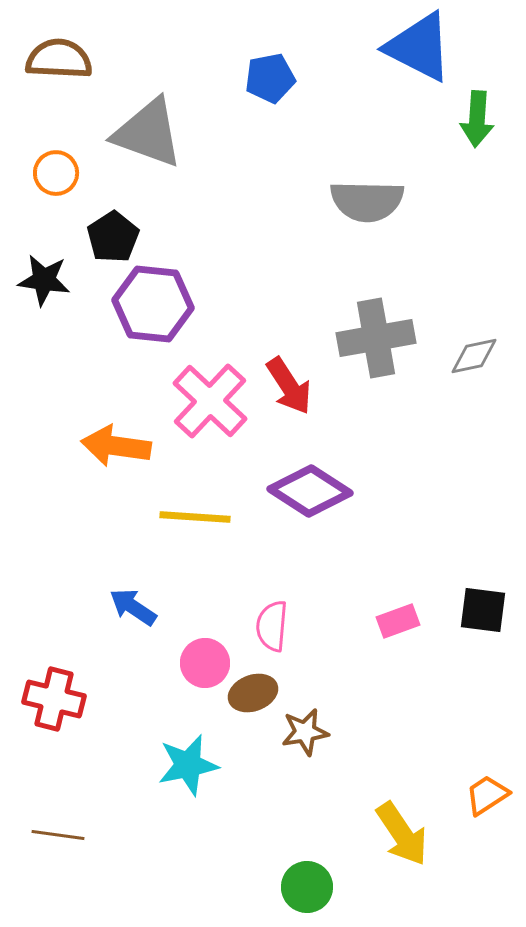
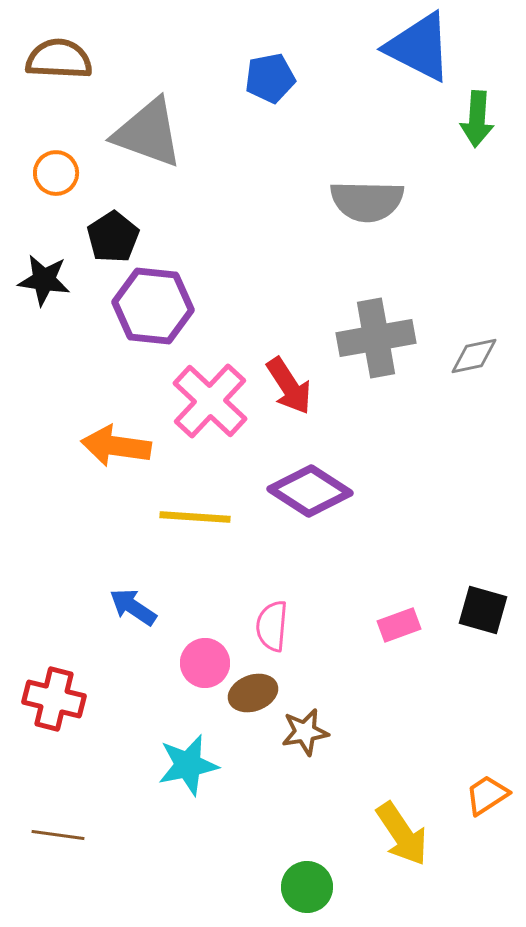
purple hexagon: moved 2 px down
black square: rotated 9 degrees clockwise
pink rectangle: moved 1 px right, 4 px down
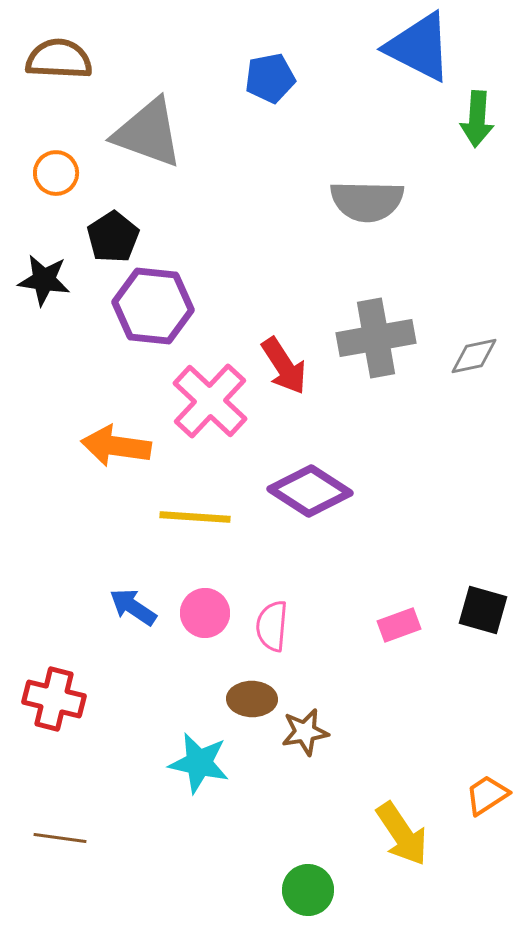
red arrow: moved 5 px left, 20 px up
pink circle: moved 50 px up
brown ellipse: moved 1 px left, 6 px down; rotated 21 degrees clockwise
cyan star: moved 11 px right, 2 px up; rotated 24 degrees clockwise
brown line: moved 2 px right, 3 px down
green circle: moved 1 px right, 3 px down
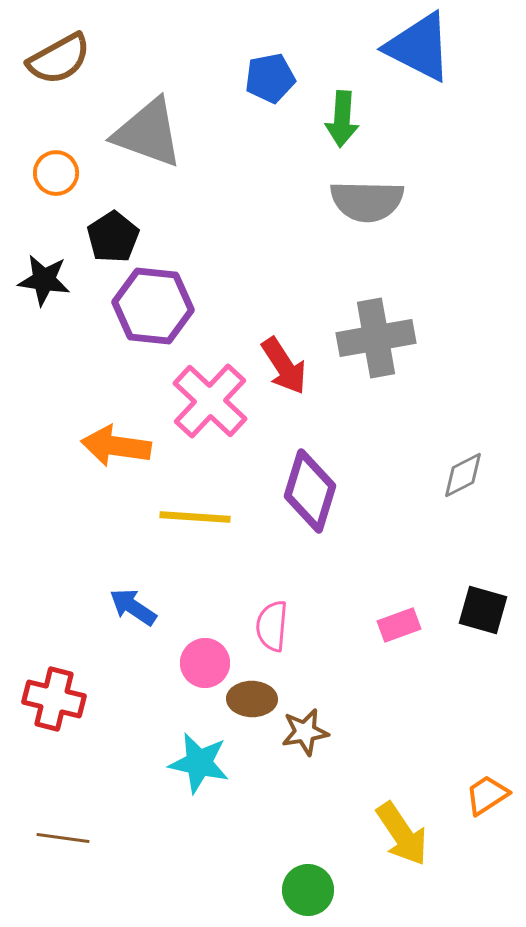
brown semicircle: rotated 148 degrees clockwise
green arrow: moved 135 px left
gray diamond: moved 11 px left, 119 px down; rotated 15 degrees counterclockwise
purple diamond: rotated 74 degrees clockwise
pink circle: moved 50 px down
brown line: moved 3 px right
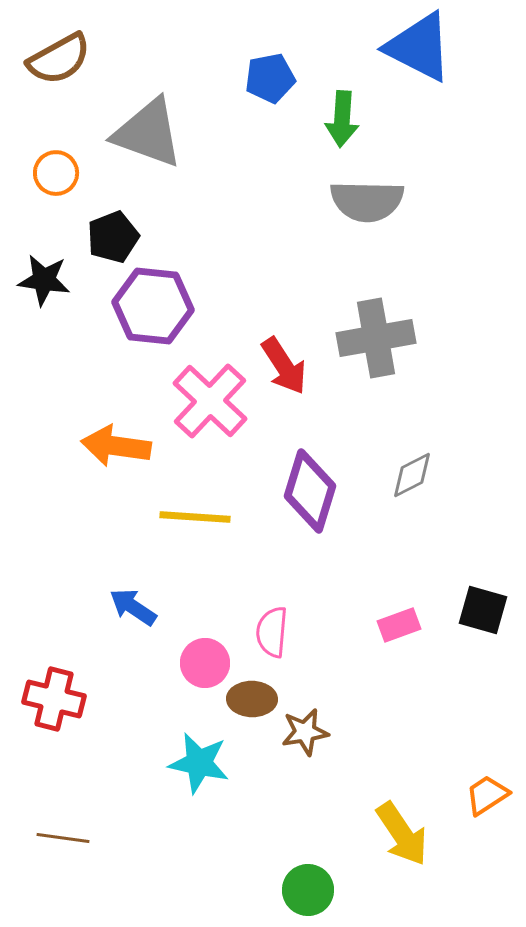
black pentagon: rotated 12 degrees clockwise
gray diamond: moved 51 px left
pink semicircle: moved 6 px down
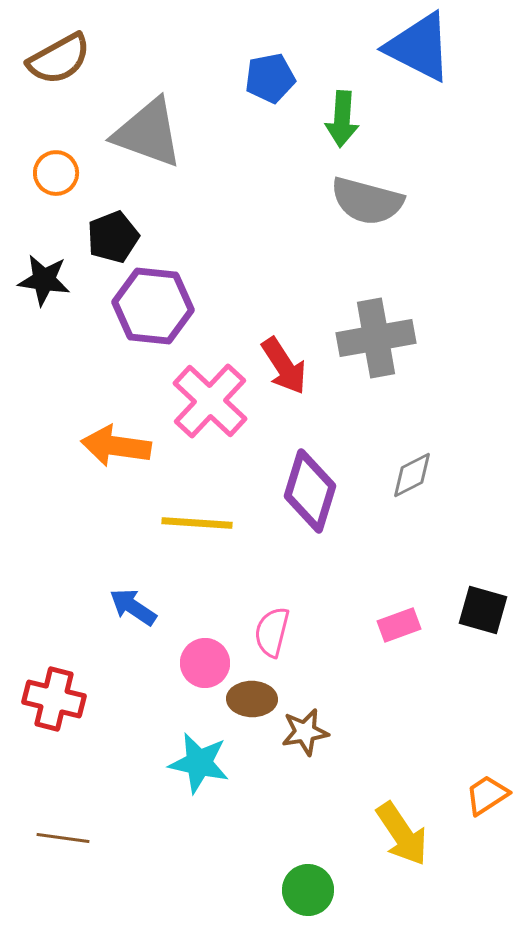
gray semicircle: rotated 14 degrees clockwise
yellow line: moved 2 px right, 6 px down
pink semicircle: rotated 9 degrees clockwise
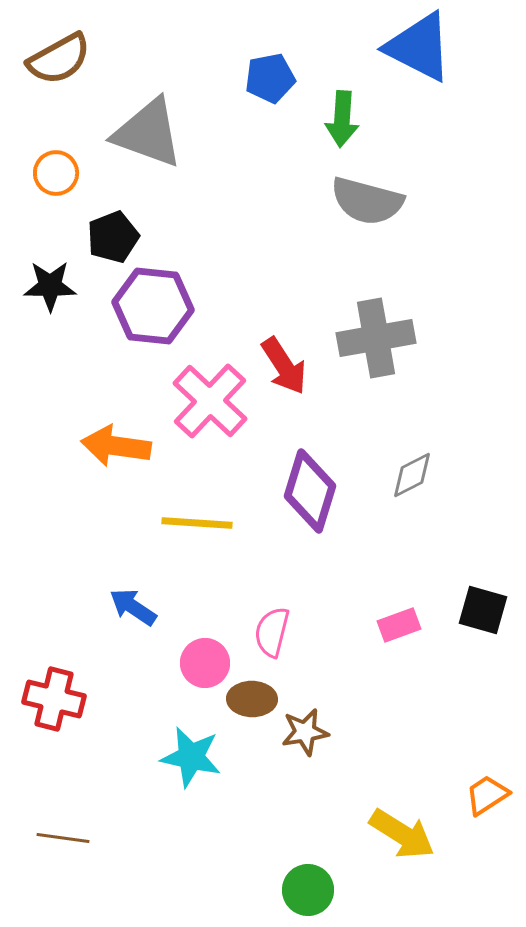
black star: moved 6 px right, 6 px down; rotated 8 degrees counterclockwise
cyan star: moved 8 px left, 6 px up
yellow arrow: rotated 24 degrees counterclockwise
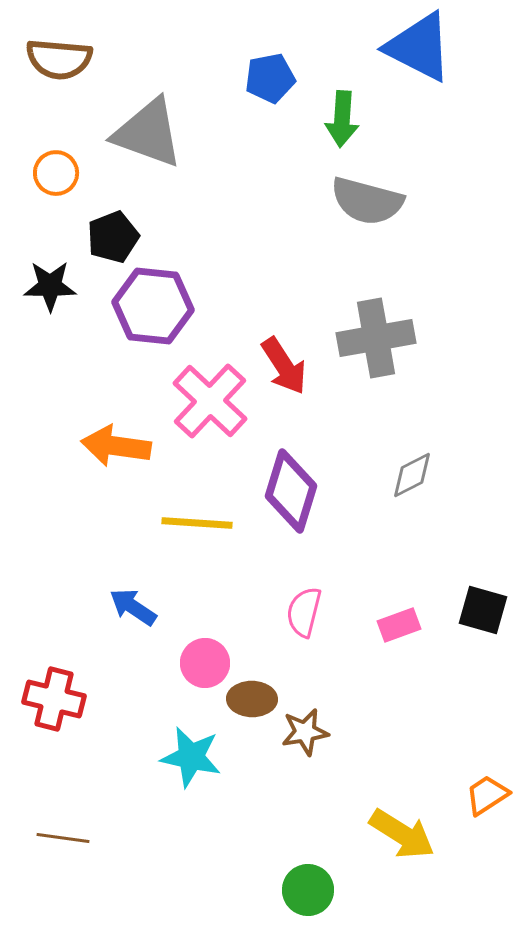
brown semicircle: rotated 34 degrees clockwise
purple diamond: moved 19 px left
pink semicircle: moved 32 px right, 20 px up
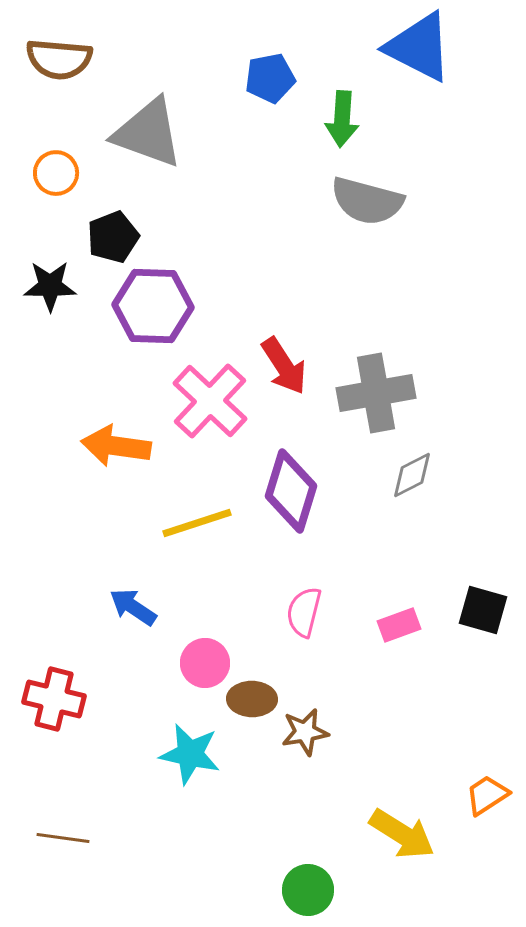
purple hexagon: rotated 4 degrees counterclockwise
gray cross: moved 55 px down
yellow line: rotated 22 degrees counterclockwise
cyan star: moved 1 px left, 3 px up
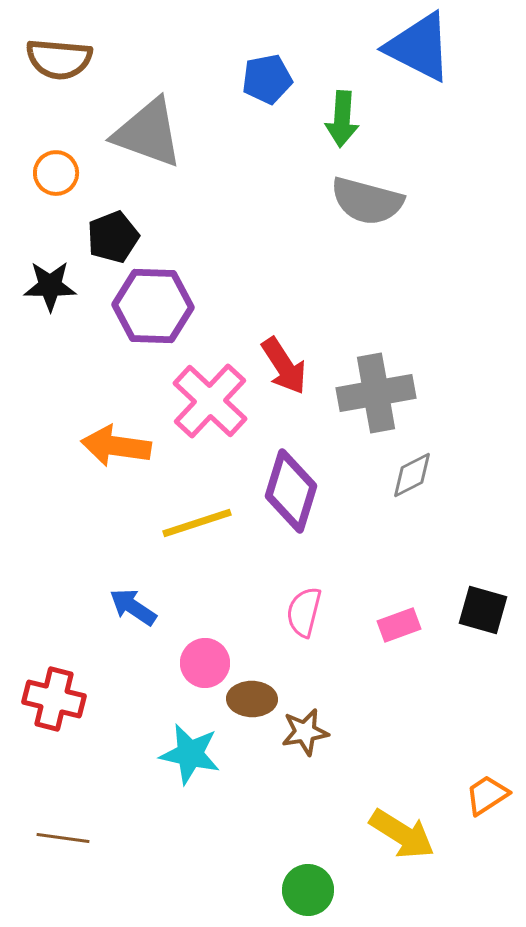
blue pentagon: moved 3 px left, 1 px down
